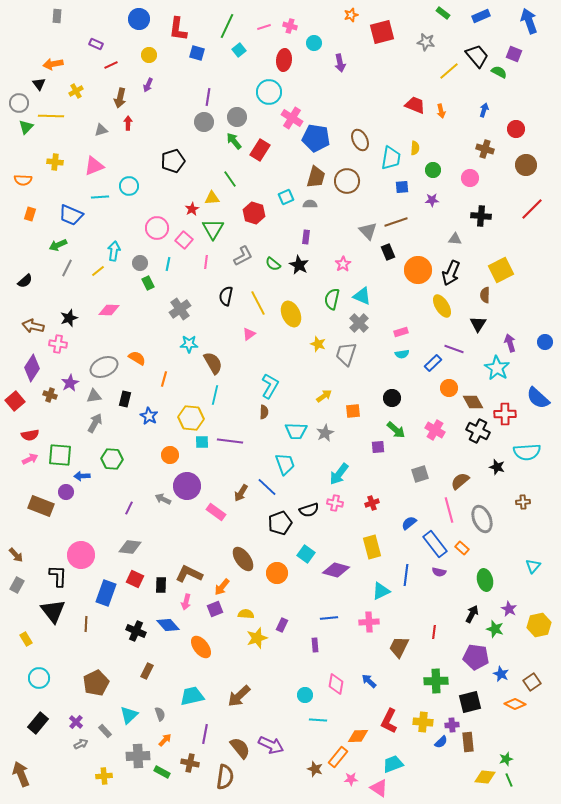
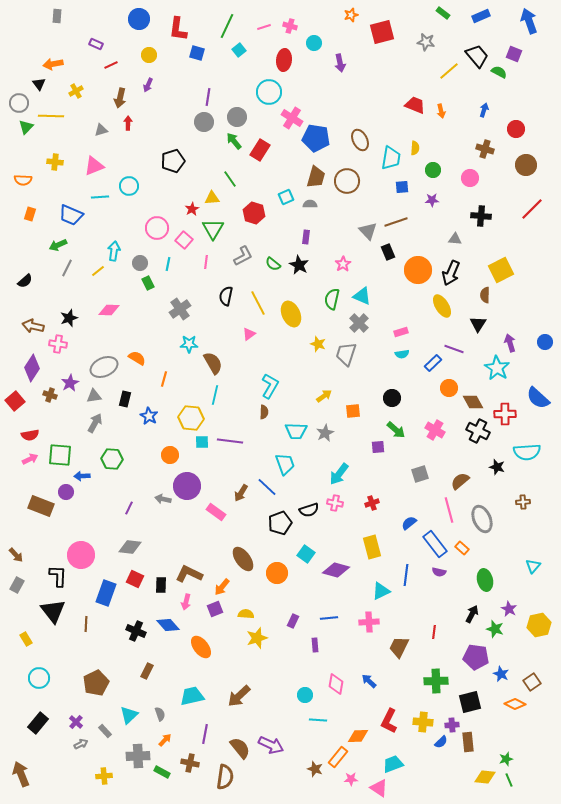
gray arrow at (163, 499): rotated 14 degrees counterclockwise
purple rectangle at (282, 625): moved 11 px right, 4 px up
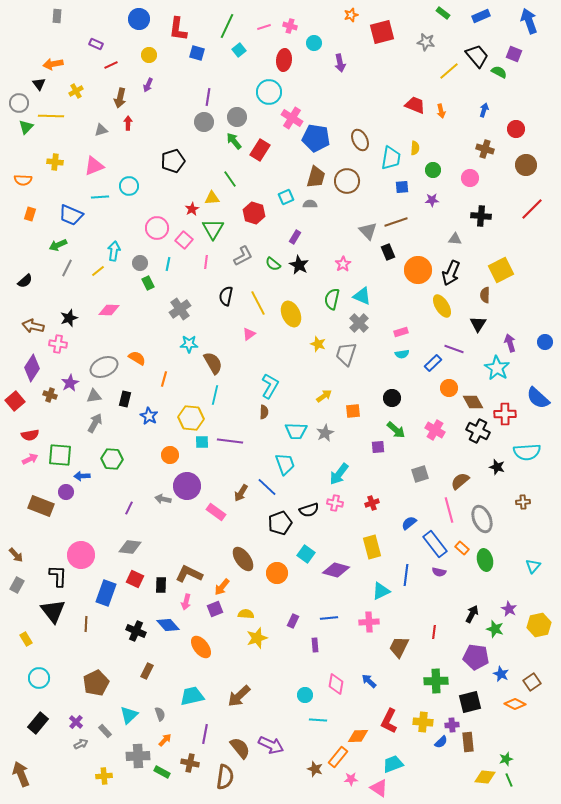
purple rectangle at (306, 237): moved 11 px left; rotated 24 degrees clockwise
green ellipse at (485, 580): moved 20 px up
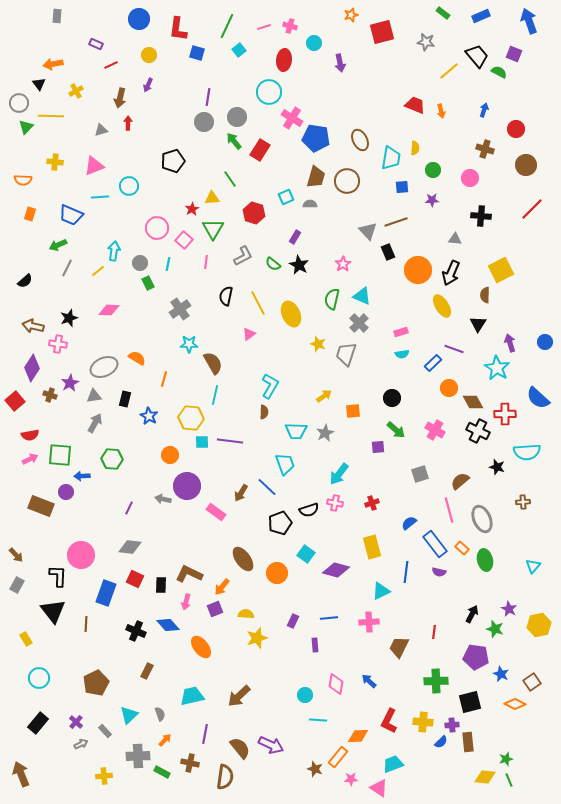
blue line at (406, 575): moved 3 px up
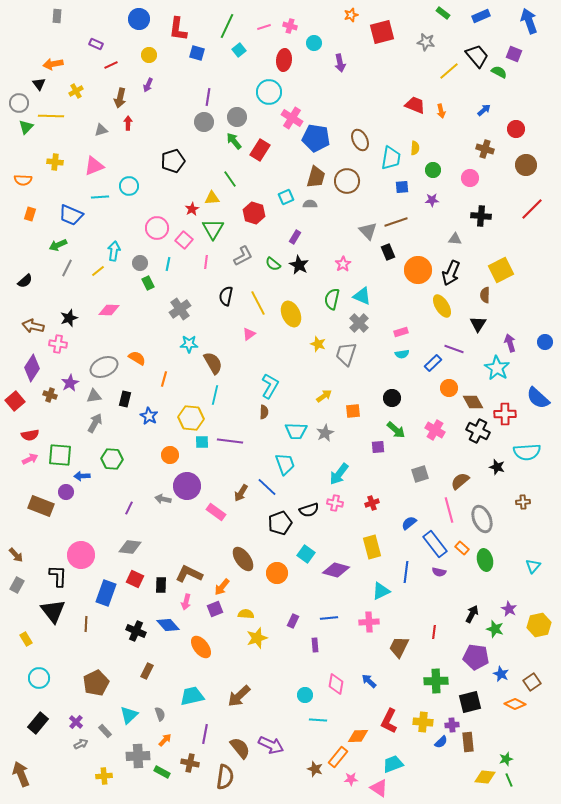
blue arrow at (484, 110): rotated 32 degrees clockwise
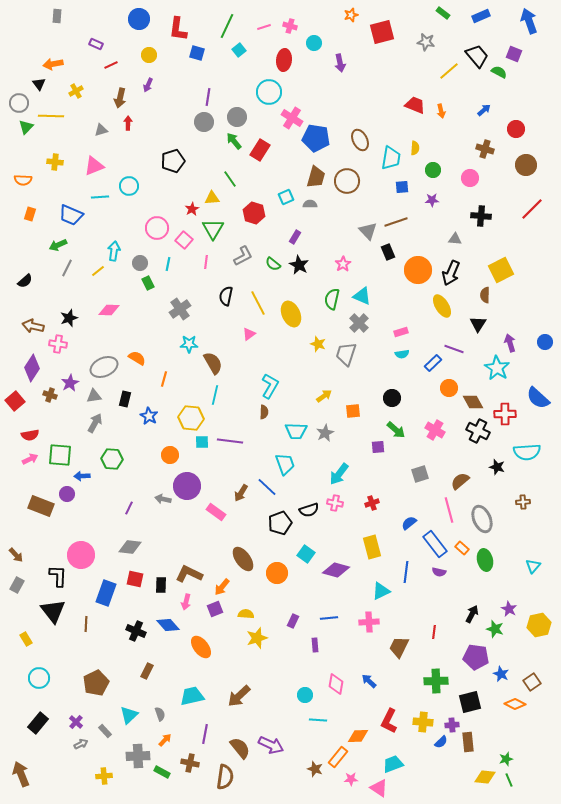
purple circle at (66, 492): moved 1 px right, 2 px down
red square at (135, 579): rotated 12 degrees counterclockwise
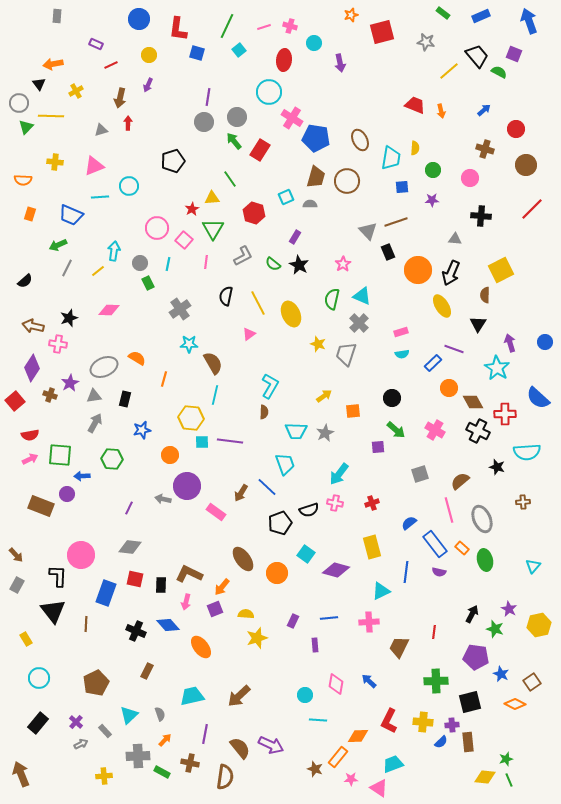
blue star at (149, 416): moved 7 px left, 14 px down; rotated 30 degrees clockwise
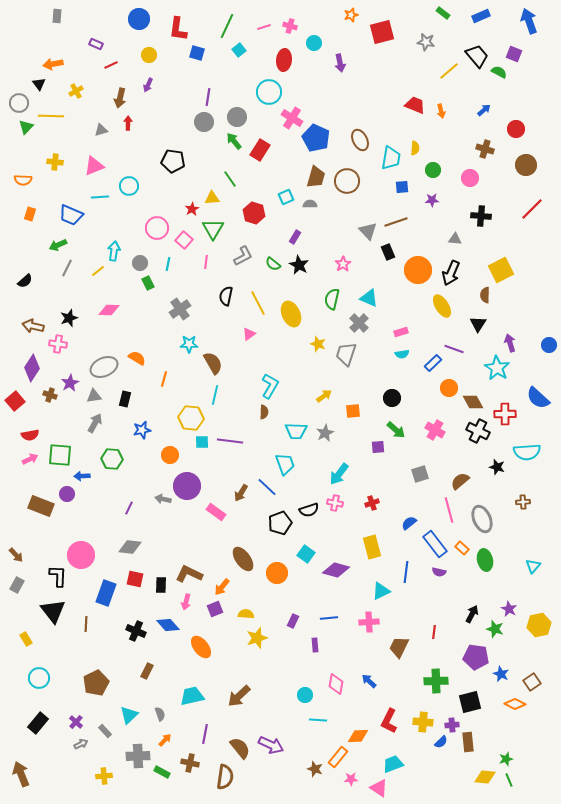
blue pentagon at (316, 138): rotated 16 degrees clockwise
black pentagon at (173, 161): rotated 25 degrees clockwise
cyan triangle at (362, 296): moved 7 px right, 2 px down
blue circle at (545, 342): moved 4 px right, 3 px down
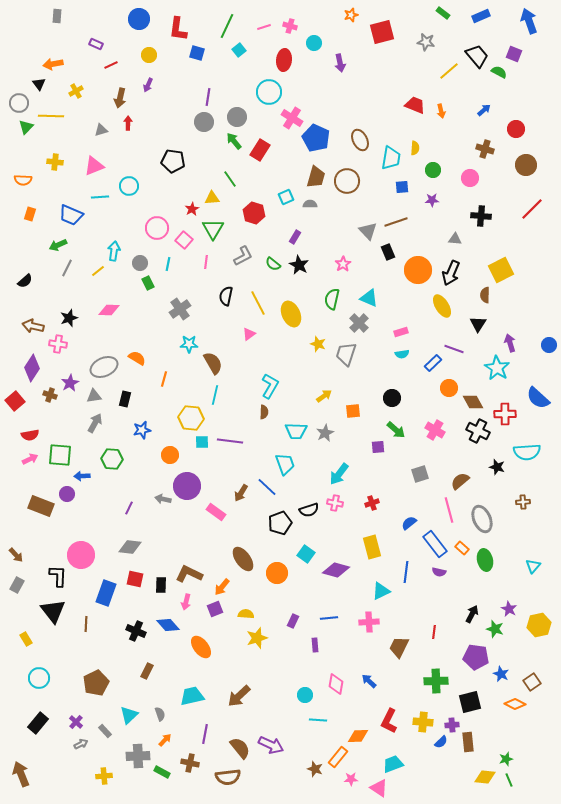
brown semicircle at (225, 777): moved 3 px right; rotated 75 degrees clockwise
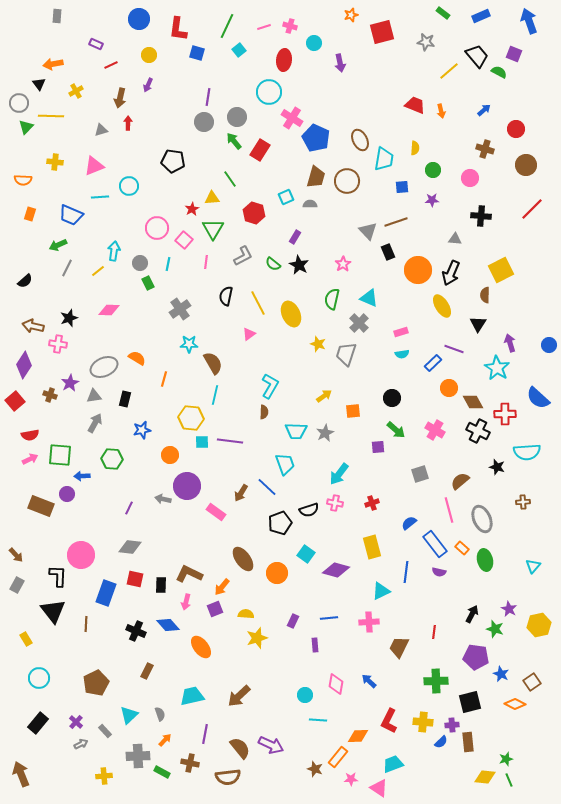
cyan trapezoid at (391, 158): moved 7 px left, 1 px down
purple diamond at (32, 368): moved 8 px left, 3 px up
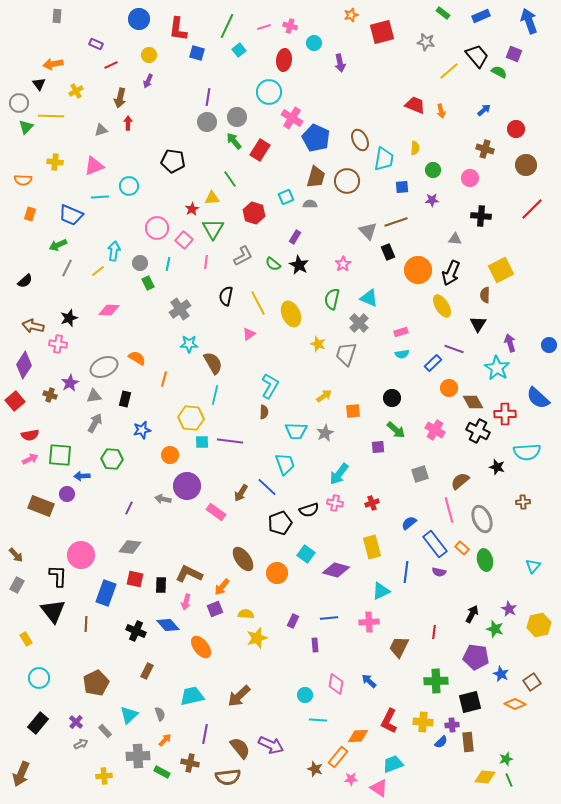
purple arrow at (148, 85): moved 4 px up
gray circle at (204, 122): moved 3 px right
brown arrow at (21, 774): rotated 135 degrees counterclockwise
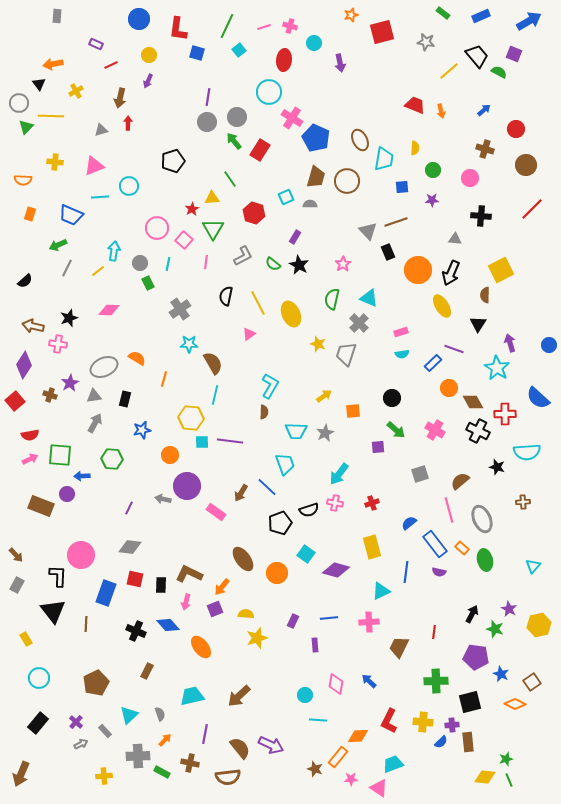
blue arrow at (529, 21): rotated 80 degrees clockwise
black pentagon at (173, 161): rotated 25 degrees counterclockwise
